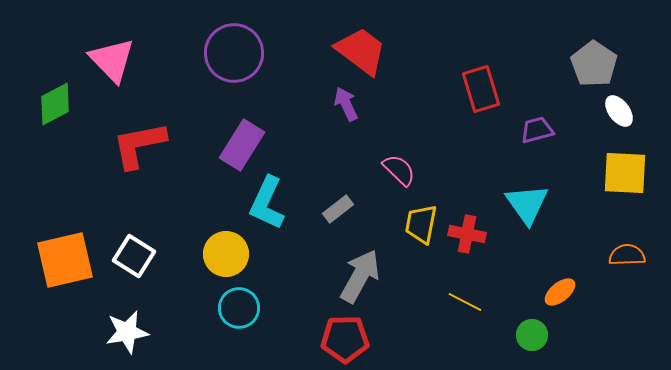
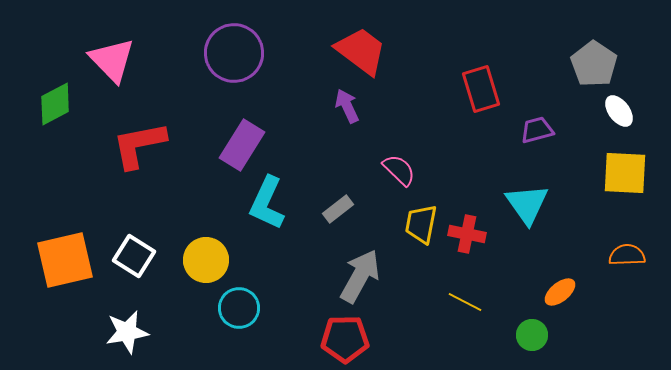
purple arrow: moved 1 px right, 2 px down
yellow circle: moved 20 px left, 6 px down
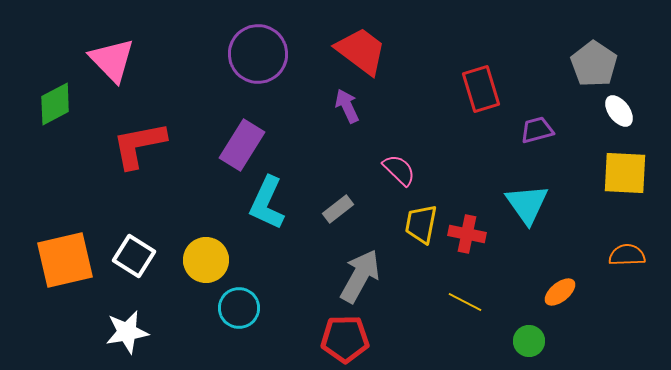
purple circle: moved 24 px right, 1 px down
green circle: moved 3 px left, 6 px down
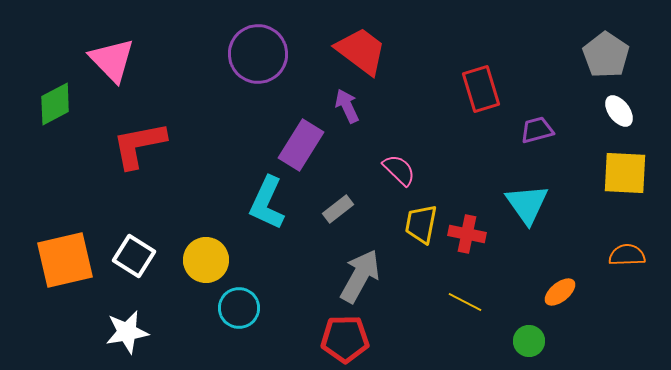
gray pentagon: moved 12 px right, 9 px up
purple rectangle: moved 59 px right
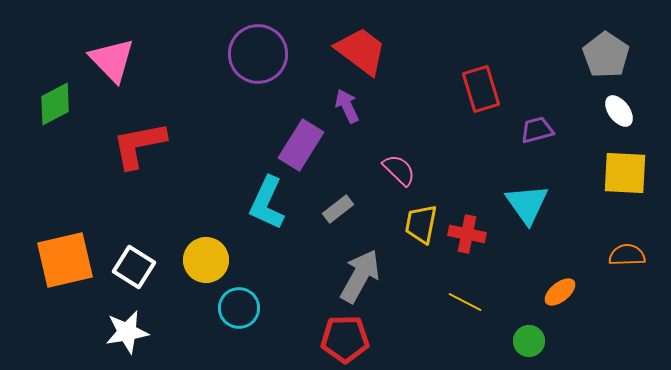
white square: moved 11 px down
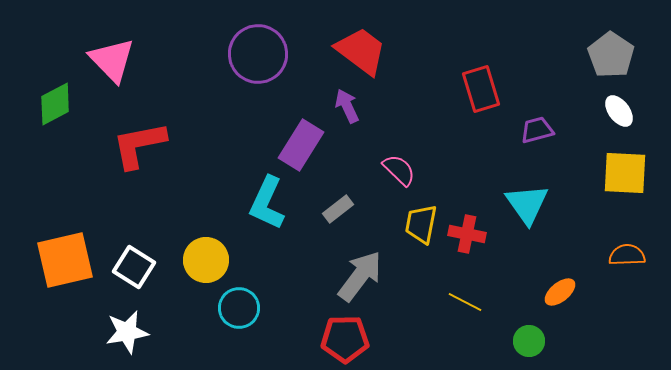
gray pentagon: moved 5 px right
gray arrow: rotated 8 degrees clockwise
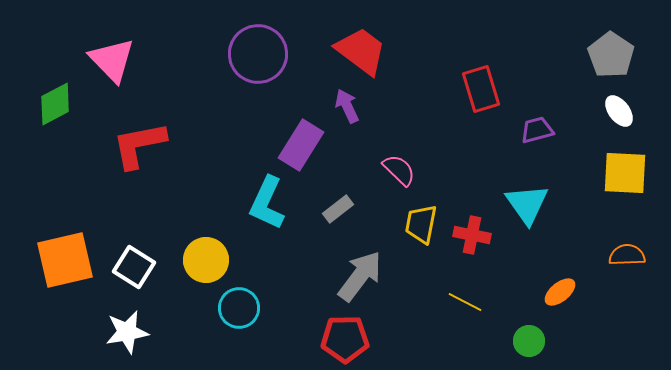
red cross: moved 5 px right, 1 px down
